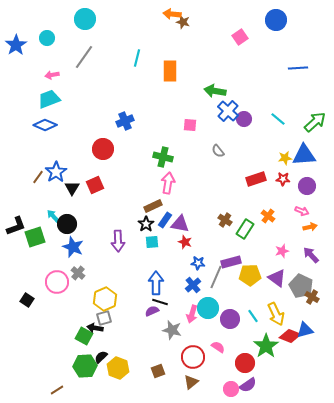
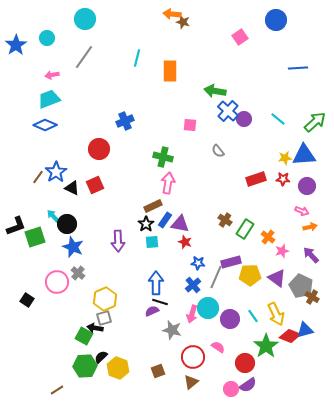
red circle at (103, 149): moved 4 px left
black triangle at (72, 188): rotated 35 degrees counterclockwise
orange cross at (268, 216): moved 21 px down
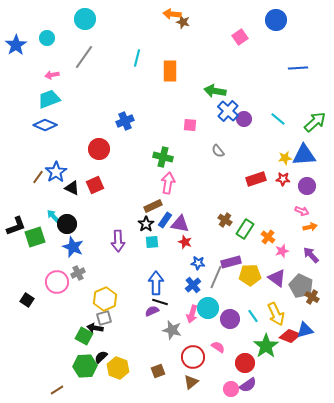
gray cross at (78, 273): rotated 24 degrees clockwise
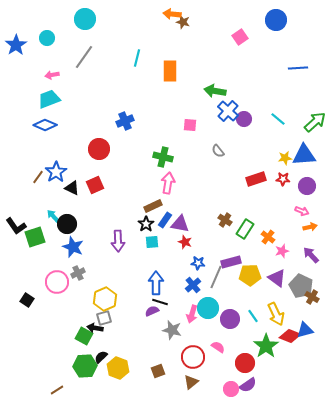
black L-shape at (16, 226): rotated 75 degrees clockwise
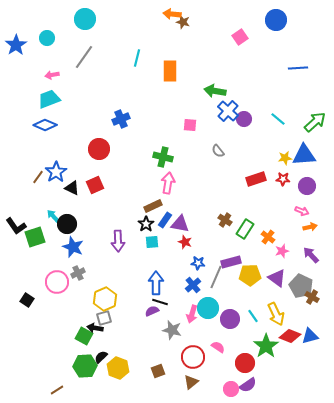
blue cross at (125, 121): moved 4 px left, 2 px up
blue triangle at (305, 330): moved 5 px right, 6 px down
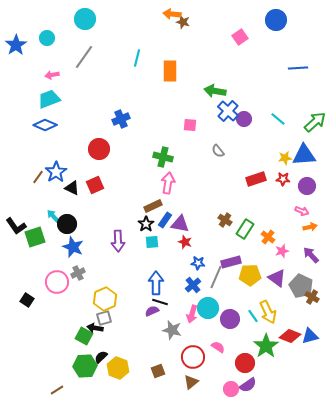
yellow arrow at (276, 314): moved 8 px left, 2 px up
